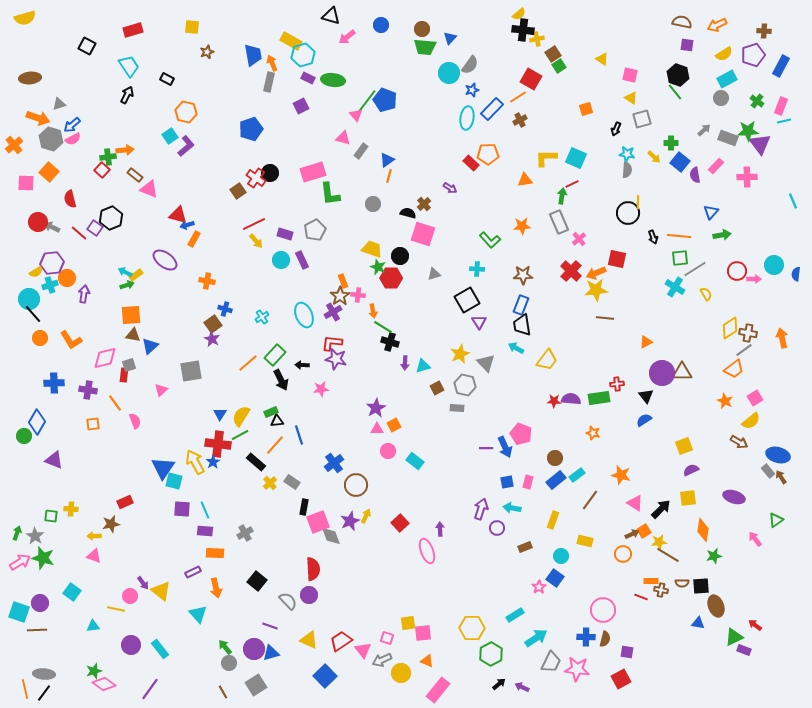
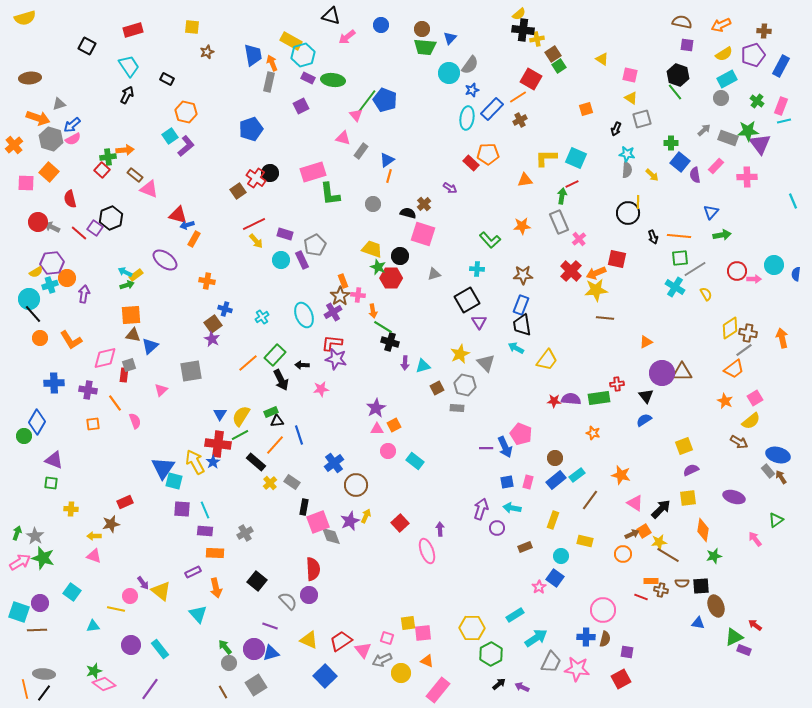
orange arrow at (717, 25): moved 4 px right
yellow arrow at (654, 157): moved 2 px left, 18 px down
gray pentagon at (315, 230): moved 15 px down
green square at (51, 516): moved 33 px up
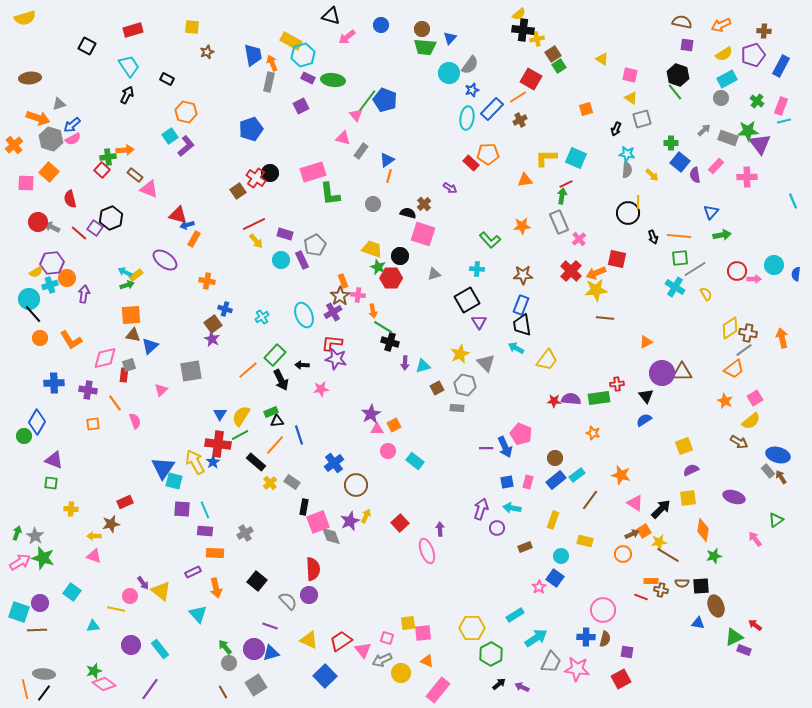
red line at (572, 184): moved 6 px left
orange line at (248, 363): moved 7 px down
purple star at (376, 408): moved 5 px left, 6 px down
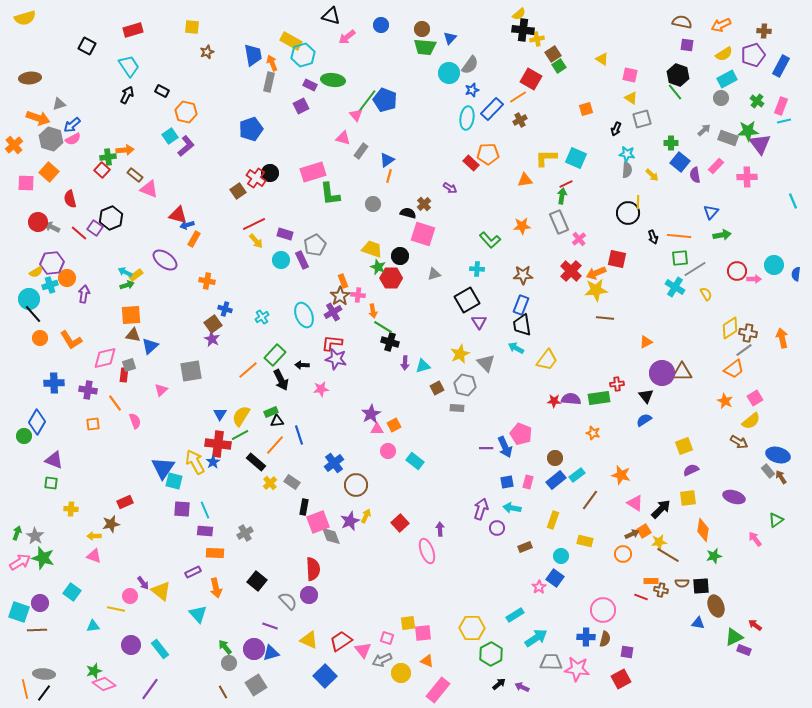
purple rectangle at (308, 78): moved 2 px right, 7 px down
black rectangle at (167, 79): moved 5 px left, 12 px down
gray trapezoid at (551, 662): rotated 115 degrees counterclockwise
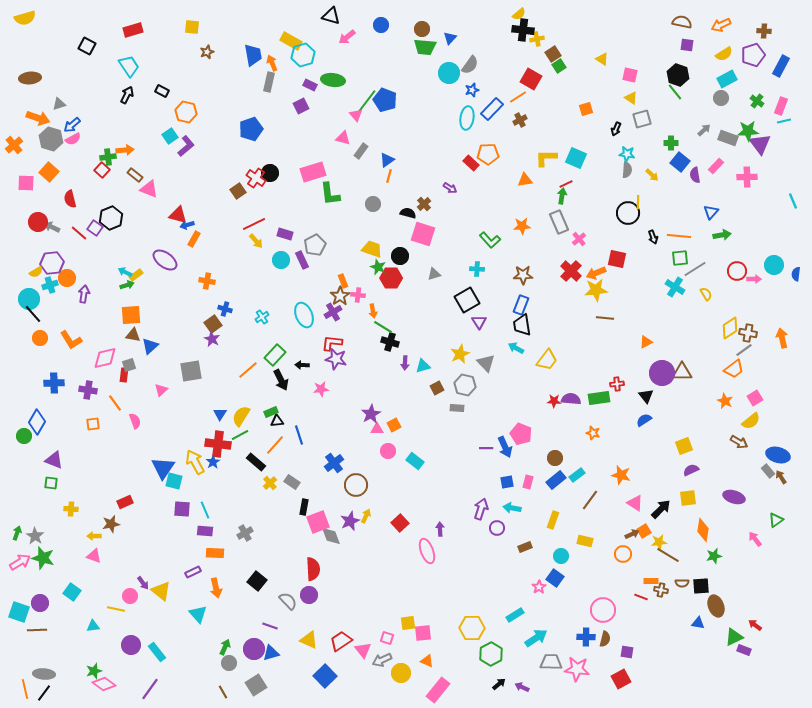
green arrow at (225, 647): rotated 63 degrees clockwise
cyan rectangle at (160, 649): moved 3 px left, 3 px down
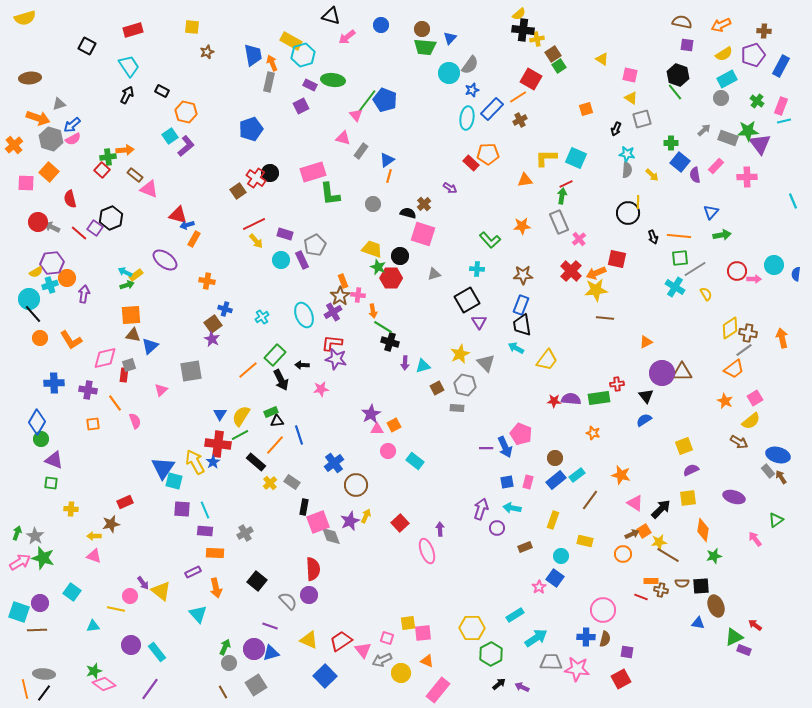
green circle at (24, 436): moved 17 px right, 3 px down
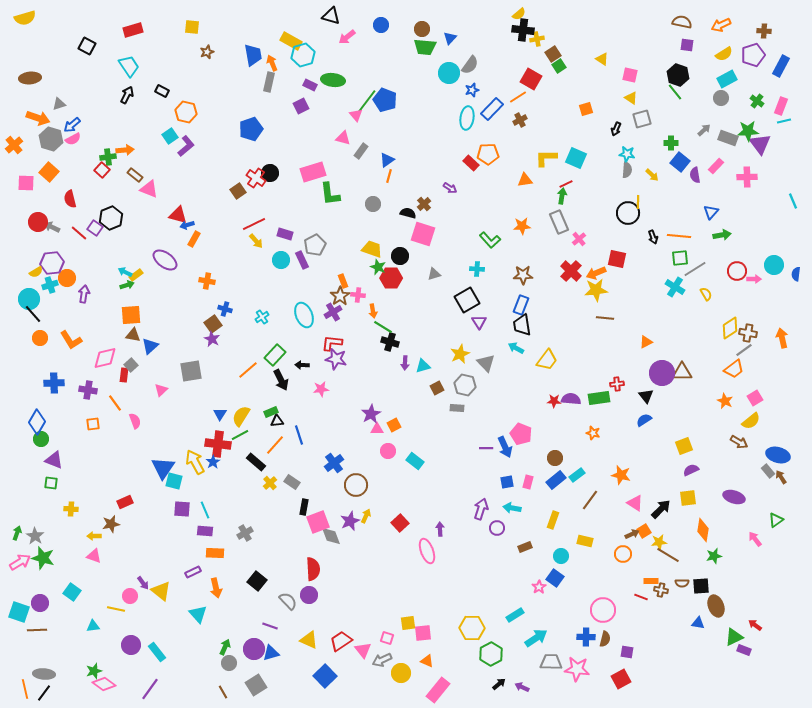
gray square at (129, 365): moved 2 px right; rotated 24 degrees counterclockwise
